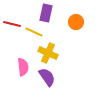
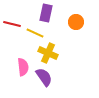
yellow line: moved 1 px right, 1 px down
purple semicircle: moved 3 px left
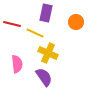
pink semicircle: moved 6 px left, 3 px up
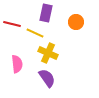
purple semicircle: moved 3 px right, 1 px down
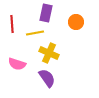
red line: rotated 72 degrees clockwise
yellow line: rotated 36 degrees counterclockwise
yellow cross: moved 1 px right
pink semicircle: rotated 114 degrees clockwise
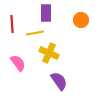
purple rectangle: rotated 12 degrees counterclockwise
orange circle: moved 5 px right, 2 px up
pink semicircle: moved 1 px right, 1 px up; rotated 144 degrees counterclockwise
purple semicircle: moved 12 px right, 3 px down
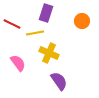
purple rectangle: rotated 18 degrees clockwise
orange circle: moved 1 px right, 1 px down
red line: rotated 60 degrees counterclockwise
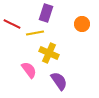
orange circle: moved 3 px down
pink semicircle: moved 11 px right, 7 px down
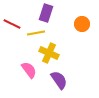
yellow line: moved 1 px right
purple semicircle: moved 1 px up
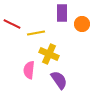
purple rectangle: moved 16 px right; rotated 18 degrees counterclockwise
yellow cross: moved 1 px down
pink semicircle: rotated 138 degrees counterclockwise
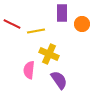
yellow line: moved 2 px up
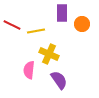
red line: moved 1 px down
